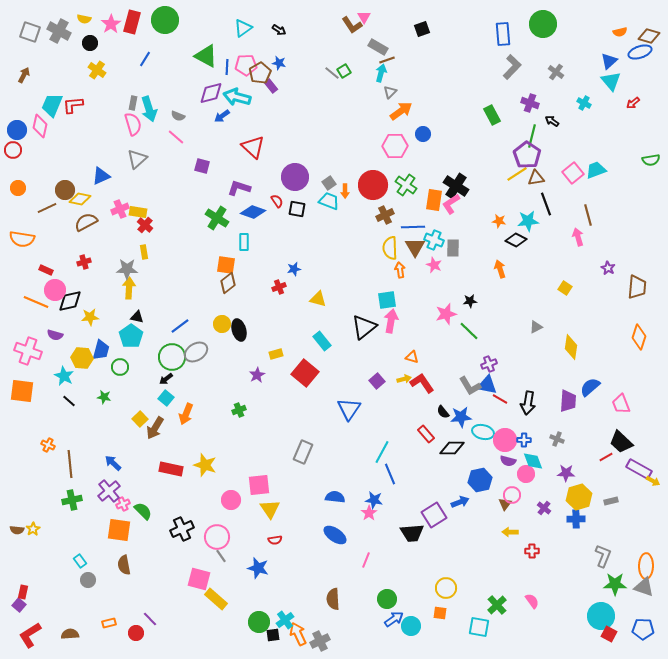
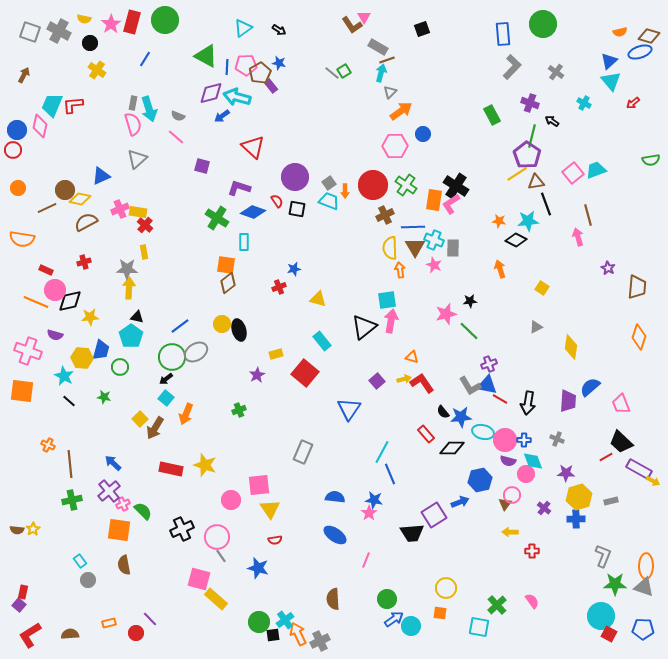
brown triangle at (536, 178): moved 4 px down
yellow square at (565, 288): moved 23 px left
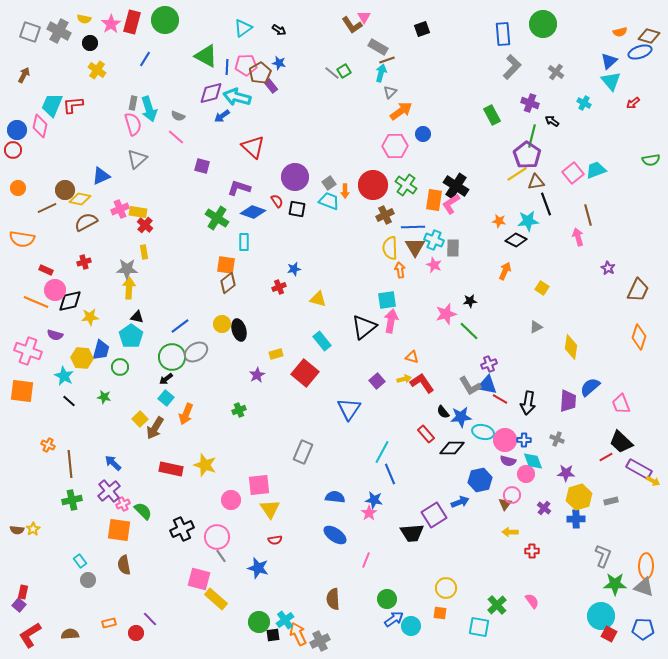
orange arrow at (500, 269): moved 5 px right, 2 px down; rotated 42 degrees clockwise
brown trapezoid at (637, 287): moved 1 px right, 3 px down; rotated 20 degrees clockwise
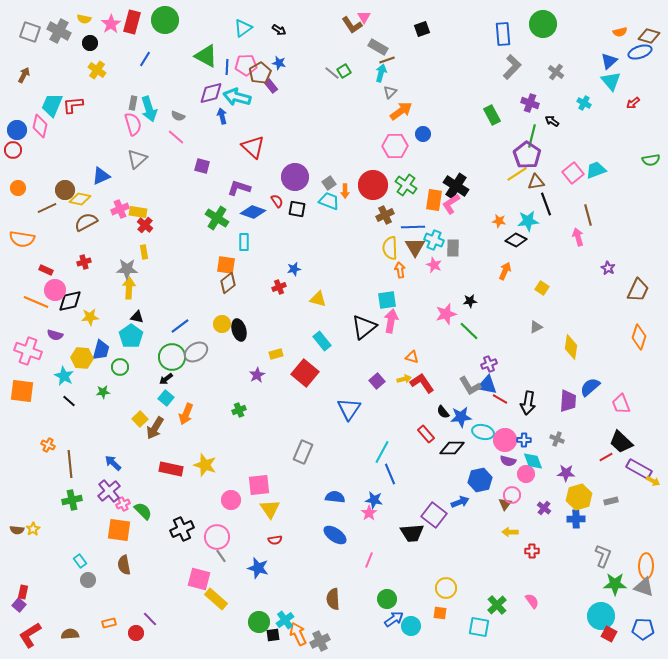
blue arrow at (222, 116): rotated 112 degrees clockwise
green star at (104, 397): moved 1 px left, 5 px up; rotated 16 degrees counterclockwise
purple square at (434, 515): rotated 20 degrees counterclockwise
pink line at (366, 560): moved 3 px right
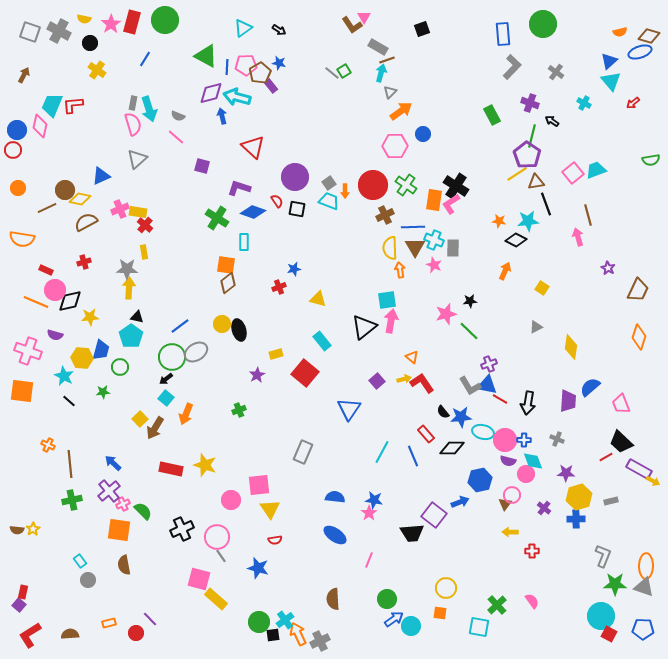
orange triangle at (412, 357): rotated 24 degrees clockwise
blue line at (390, 474): moved 23 px right, 18 px up
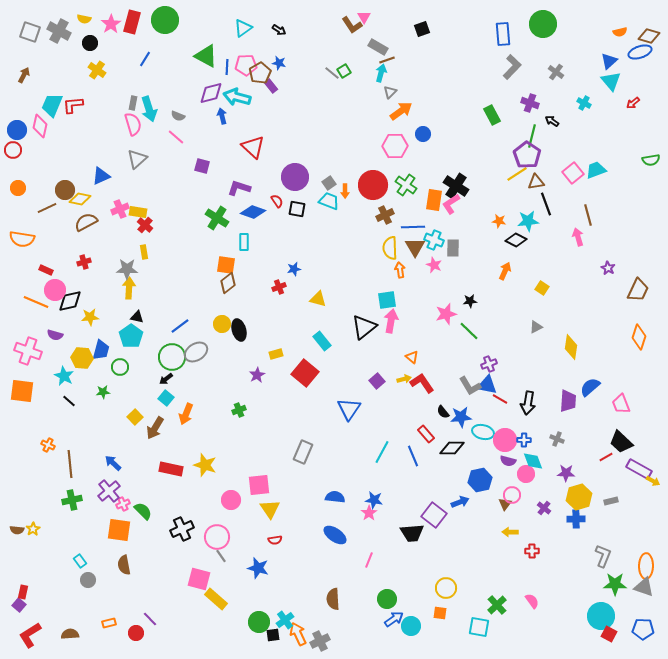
yellow square at (140, 419): moved 5 px left, 2 px up
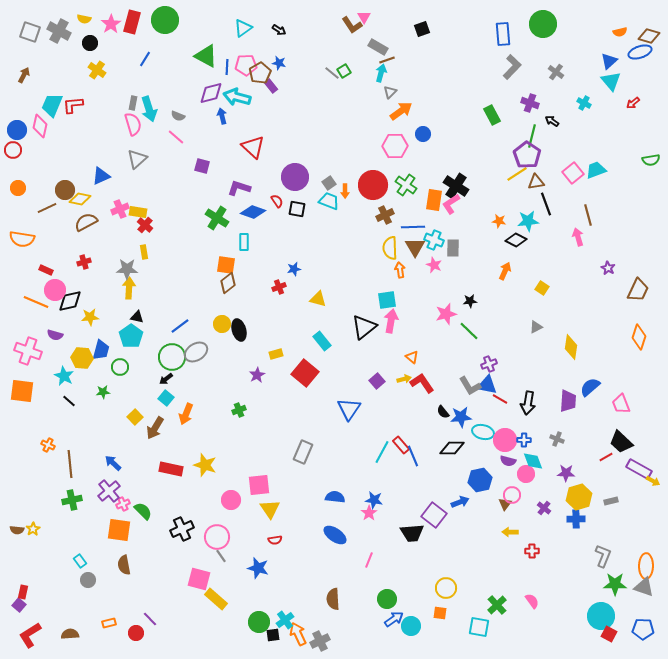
red rectangle at (426, 434): moved 25 px left, 11 px down
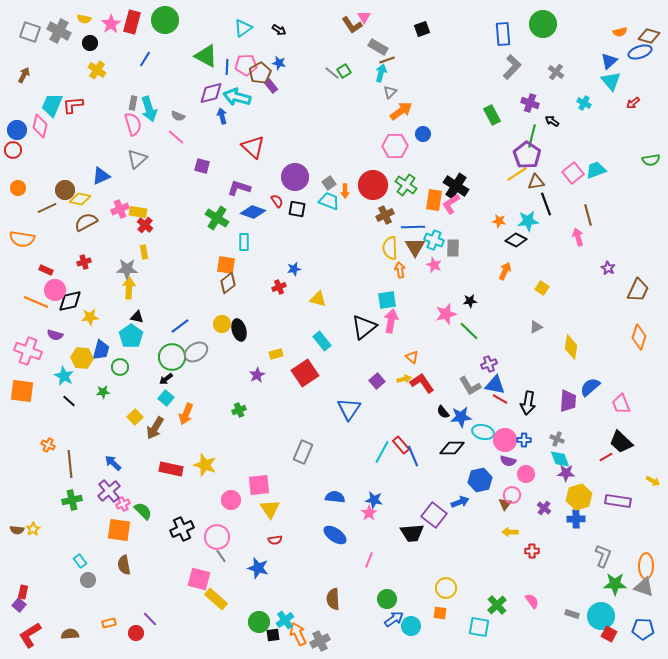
red square at (305, 373): rotated 16 degrees clockwise
blue triangle at (487, 385): moved 8 px right
cyan diamond at (533, 461): moved 27 px right, 2 px up
purple rectangle at (639, 469): moved 21 px left, 32 px down; rotated 20 degrees counterclockwise
gray rectangle at (611, 501): moved 39 px left, 113 px down; rotated 32 degrees clockwise
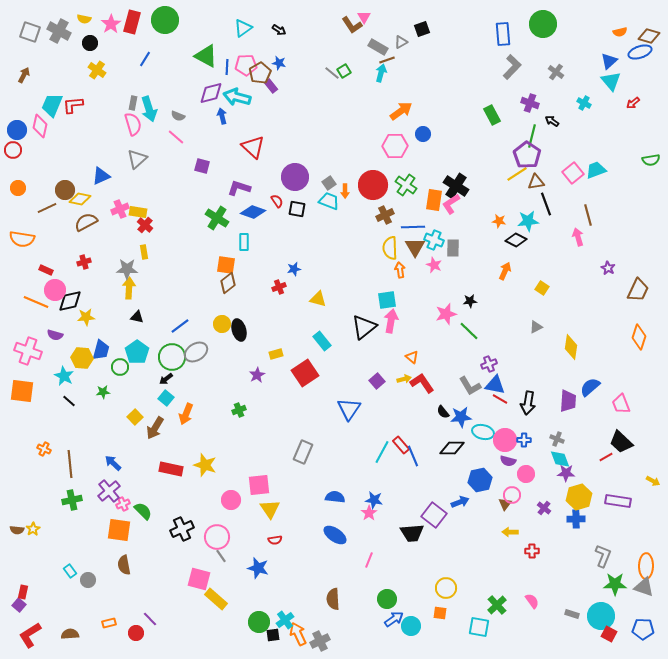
gray triangle at (390, 92): moved 11 px right, 50 px up; rotated 16 degrees clockwise
yellow star at (90, 317): moved 4 px left
cyan pentagon at (131, 336): moved 6 px right, 16 px down
orange cross at (48, 445): moved 4 px left, 4 px down
cyan rectangle at (80, 561): moved 10 px left, 10 px down
